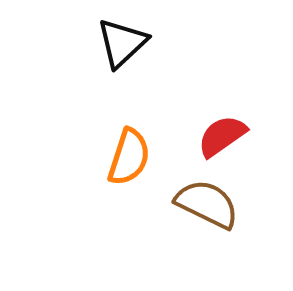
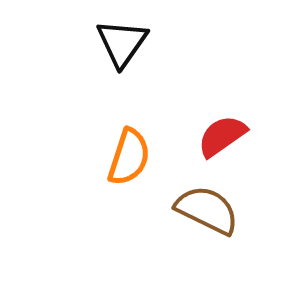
black triangle: rotated 12 degrees counterclockwise
brown semicircle: moved 6 px down
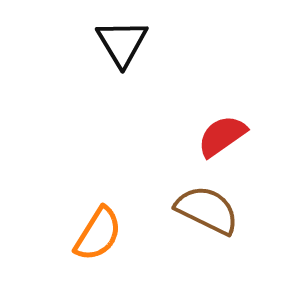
black triangle: rotated 6 degrees counterclockwise
orange semicircle: moved 31 px left, 77 px down; rotated 14 degrees clockwise
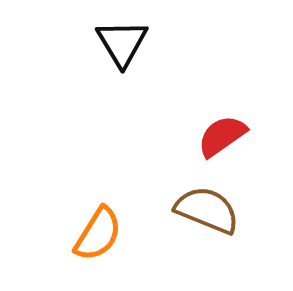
brown semicircle: rotated 4 degrees counterclockwise
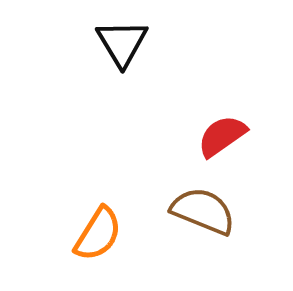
brown semicircle: moved 4 px left, 1 px down
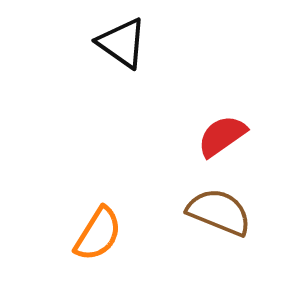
black triangle: rotated 24 degrees counterclockwise
brown semicircle: moved 16 px right, 1 px down
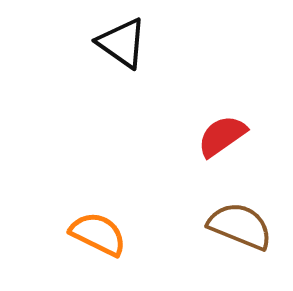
brown semicircle: moved 21 px right, 14 px down
orange semicircle: rotated 96 degrees counterclockwise
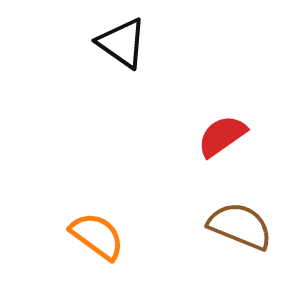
orange semicircle: moved 1 px left, 2 px down; rotated 10 degrees clockwise
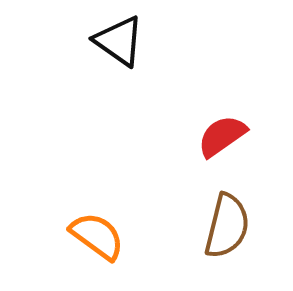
black triangle: moved 3 px left, 2 px up
brown semicircle: moved 13 px left; rotated 82 degrees clockwise
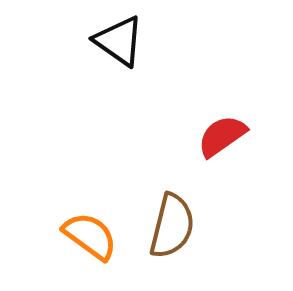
brown semicircle: moved 55 px left
orange semicircle: moved 7 px left
